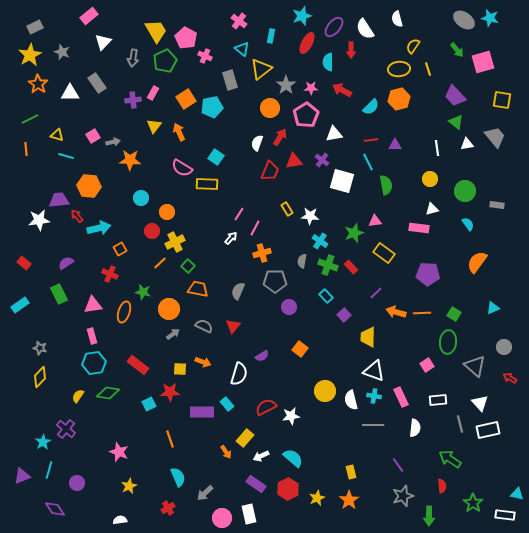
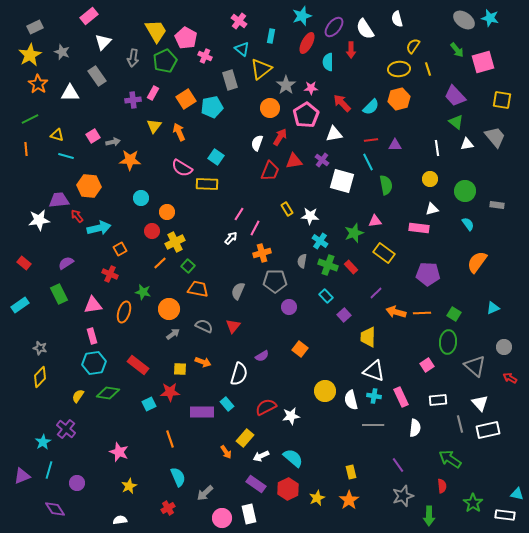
gray rectangle at (97, 83): moved 7 px up
red arrow at (342, 90): moved 13 px down; rotated 18 degrees clockwise
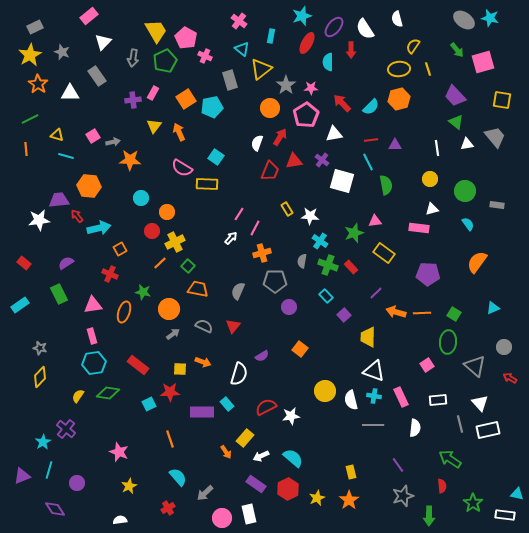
cyan semicircle at (178, 477): rotated 18 degrees counterclockwise
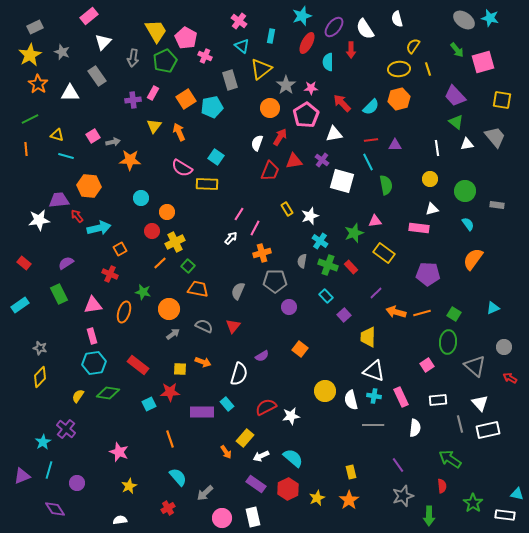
cyan triangle at (242, 49): moved 3 px up
white star at (310, 216): rotated 24 degrees counterclockwise
orange semicircle at (477, 262): moved 4 px left, 3 px up
orange line at (422, 313): rotated 12 degrees counterclockwise
white rectangle at (249, 514): moved 4 px right, 3 px down
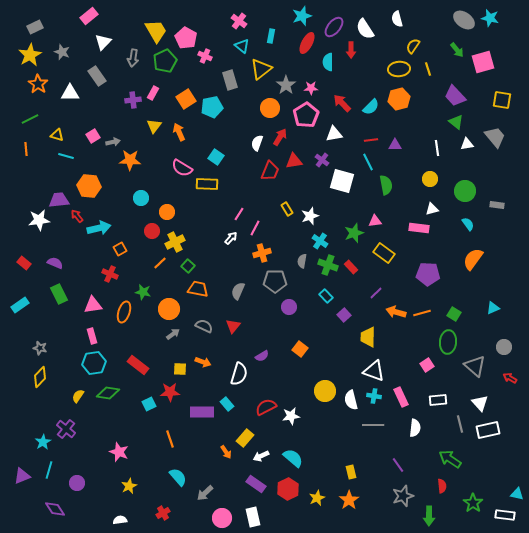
purple semicircle at (66, 263): moved 11 px left; rotated 56 degrees clockwise
red cross at (168, 508): moved 5 px left, 5 px down
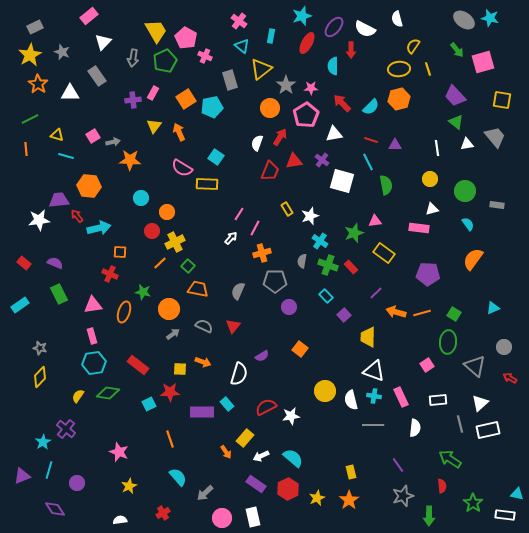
white semicircle at (365, 29): rotated 30 degrees counterclockwise
cyan semicircle at (328, 62): moved 5 px right, 4 px down
red line at (371, 140): rotated 24 degrees clockwise
orange square at (120, 249): moved 3 px down; rotated 32 degrees clockwise
white triangle at (480, 403): rotated 30 degrees clockwise
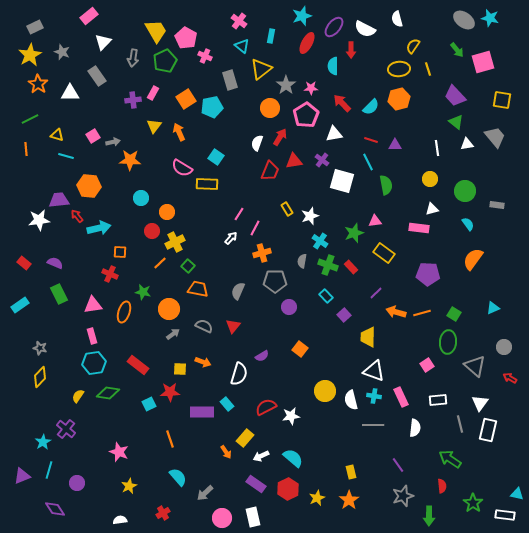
white triangle at (480, 403): rotated 12 degrees counterclockwise
white rectangle at (488, 430): rotated 65 degrees counterclockwise
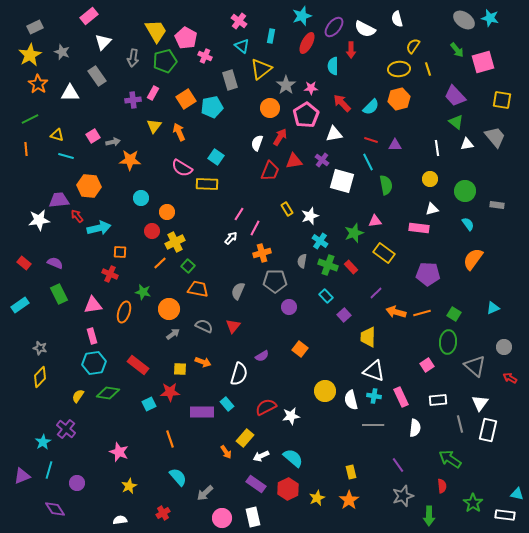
green pentagon at (165, 61): rotated 10 degrees clockwise
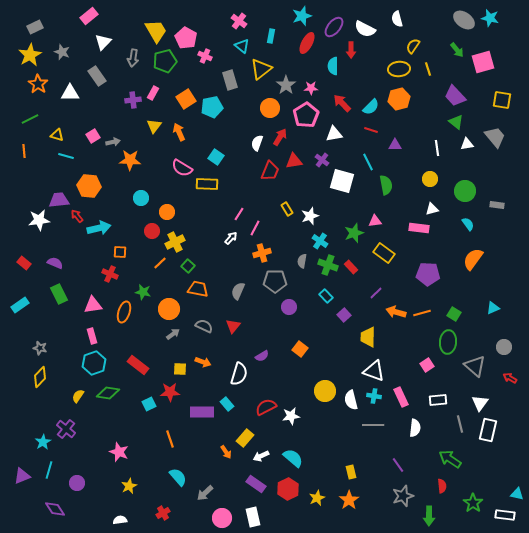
red line at (371, 140): moved 10 px up
orange line at (26, 149): moved 2 px left, 2 px down
cyan hexagon at (94, 363): rotated 10 degrees counterclockwise
